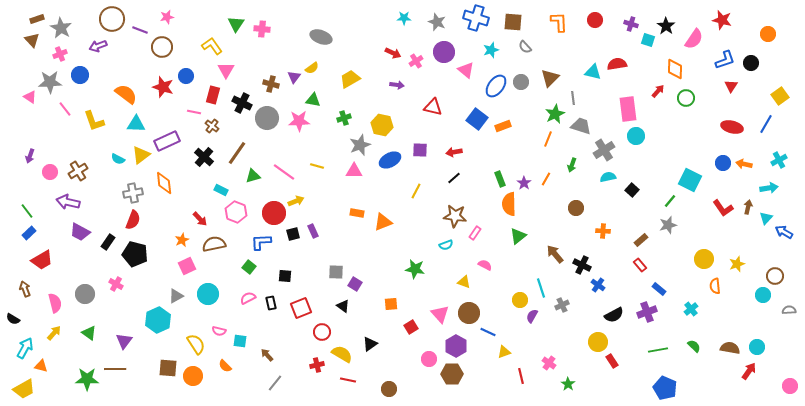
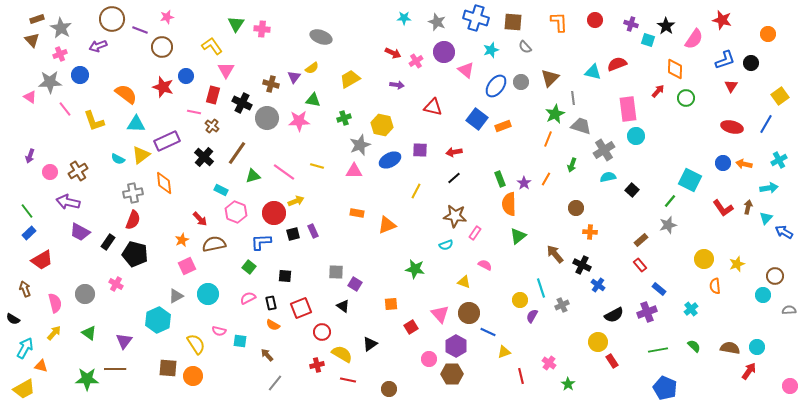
red semicircle at (617, 64): rotated 12 degrees counterclockwise
orange triangle at (383, 222): moved 4 px right, 3 px down
orange cross at (603, 231): moved 13 px left, 1 px down
orange semicircle at (225, 366): moved 48 px right, 41 px up; rotated 16 degrees counterclockwise
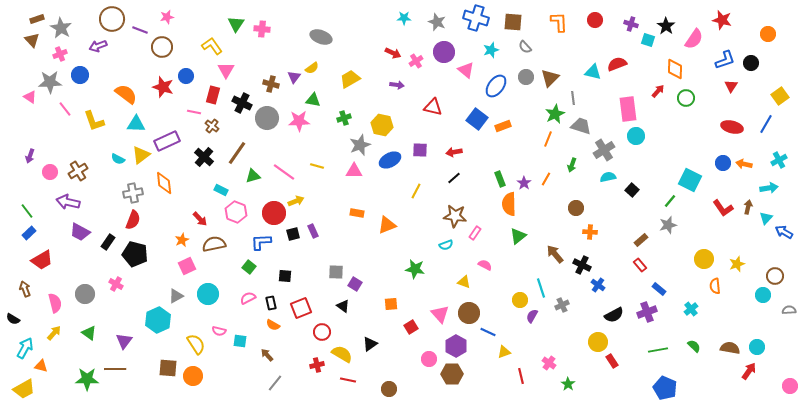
gray circle at (521, 82): moved 5 px right, 5 px up
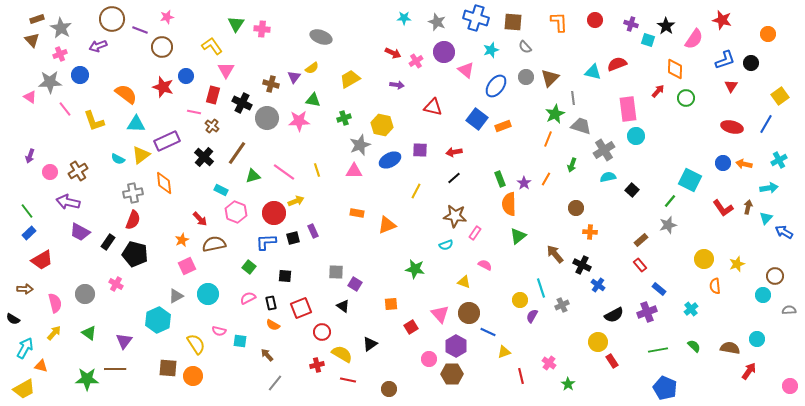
yellow line at (317, 166): moved 4 px down; rotated 56 degrees clockwise
black square at (293, 234): moved 4 px down
blue L-shape at (261, 242): moved 5 px right
brown arrow at (25, 289): rotated 112 degrees clockwise
cyan circle at (757, 347): moved 8 px up
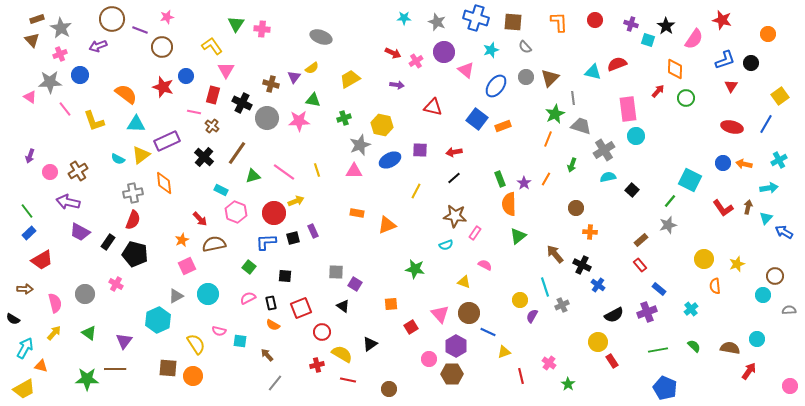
cyan line at (541, 288): moved 4 px right, 1 px up
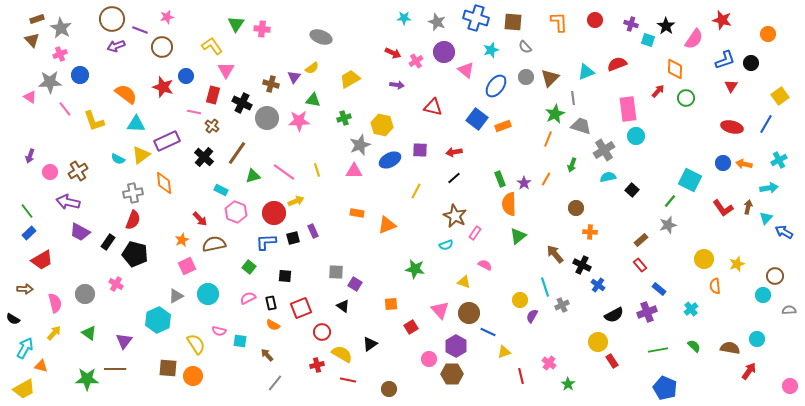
purple arrow at (98, 46): moved 18 px right
cyan triangle at (593, 72): moved 7 px left; rotated 36 degrees counterclockwise
brown star at (455, 216): rotated 20 degrees clockwise
pink triangle at (440, 314): moved 4 px up
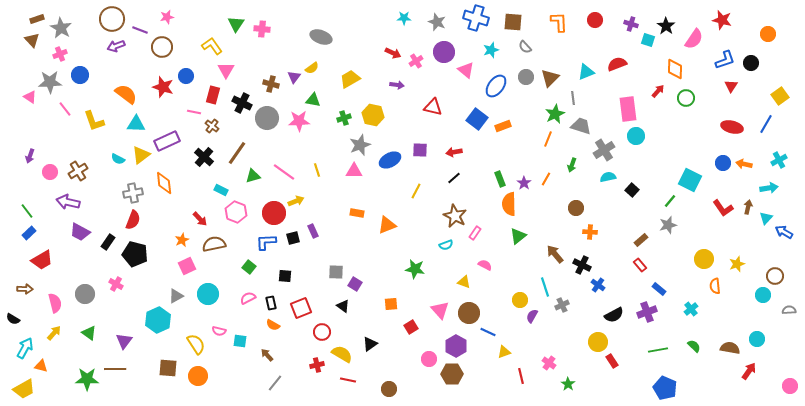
yellow hexagon at (382, 125): moved 9 px left, 10 px up
orange circle at (193, 376): moved 5 px right
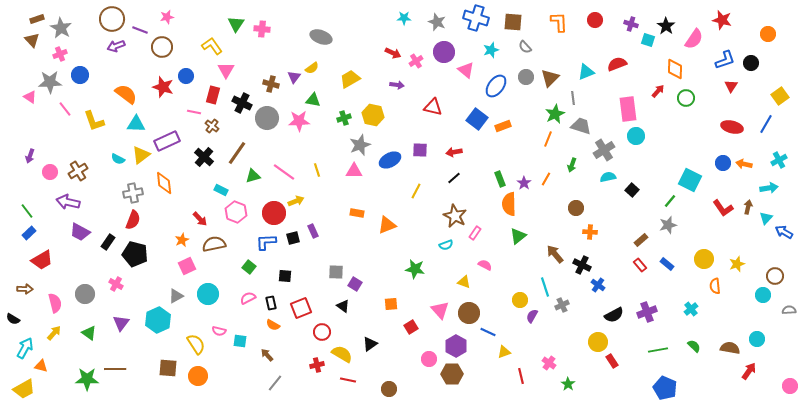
blue rectangle at (659, 289): moved 8 px right, 25 px up
purple triangle at (124, 341): moved 3 px left, 18 px up
